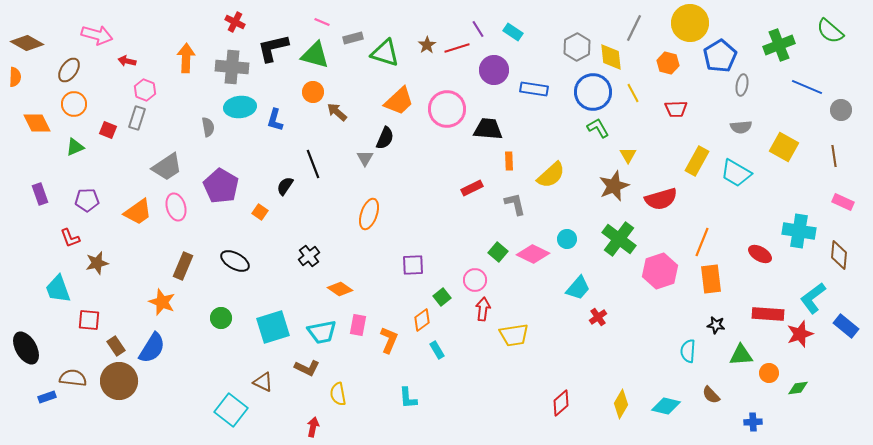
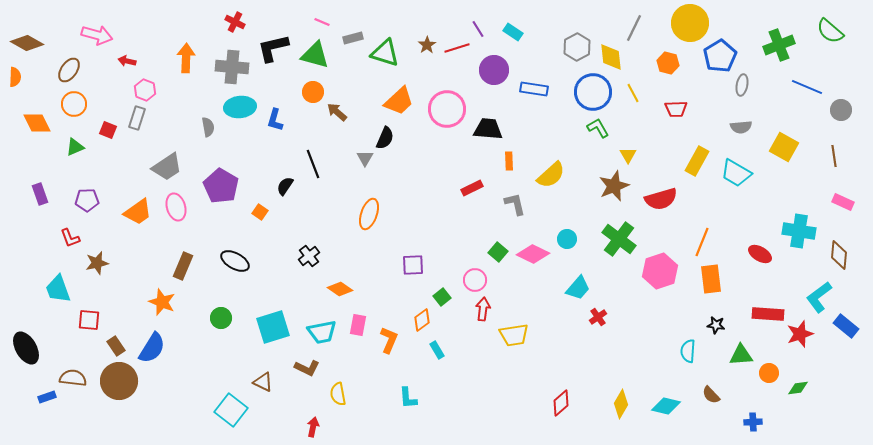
cyan L-shape at (813, 298): moved 6 px right, 1 px up
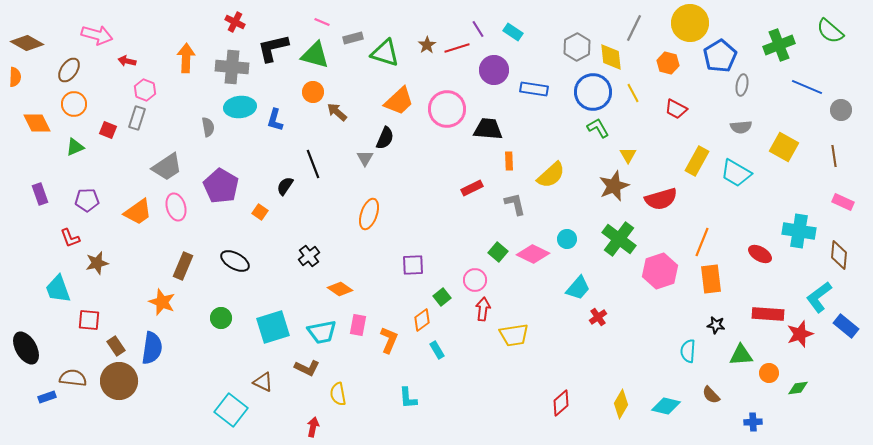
red trapezoid at (676, 109): rotated 30 degrees clockwise
blue semicircle at (152, 348): rotated 24 degrees counterclockwise
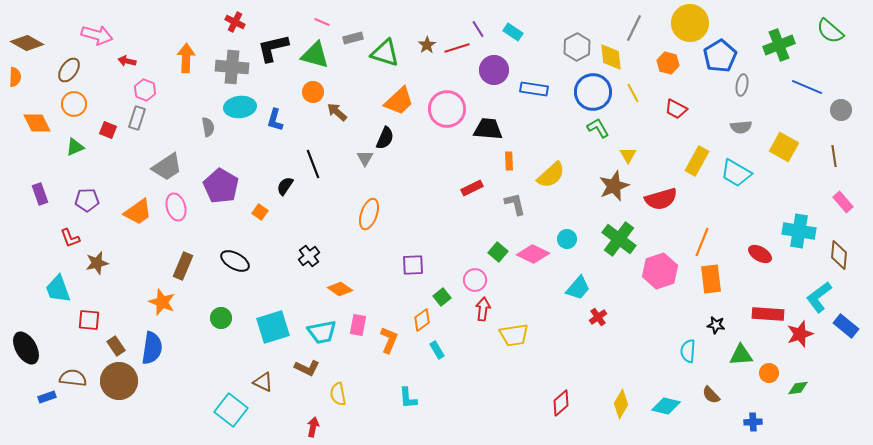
pink rectangle at (843, 202): rotated 25 degrees clockwise
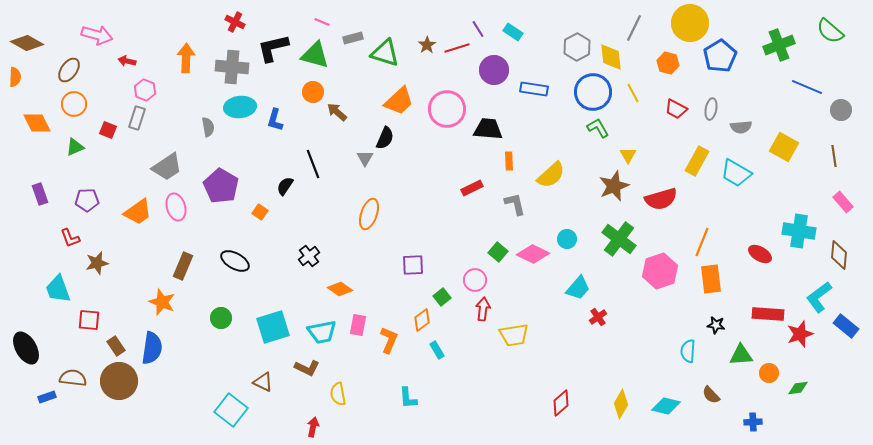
gray ellipse at (742, 85): moved 31 px left, 24 px down
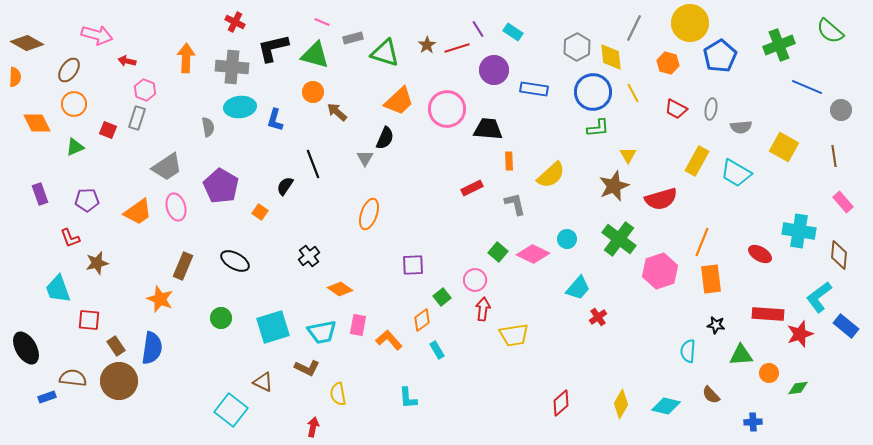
green L-shape at (598, 128): rotated 115 degrees clockwise
orange star at (162, 302): moved 2 px left, 3 px up
orange L-shape at (389, 340): rotated 64 degrees counterclockwise
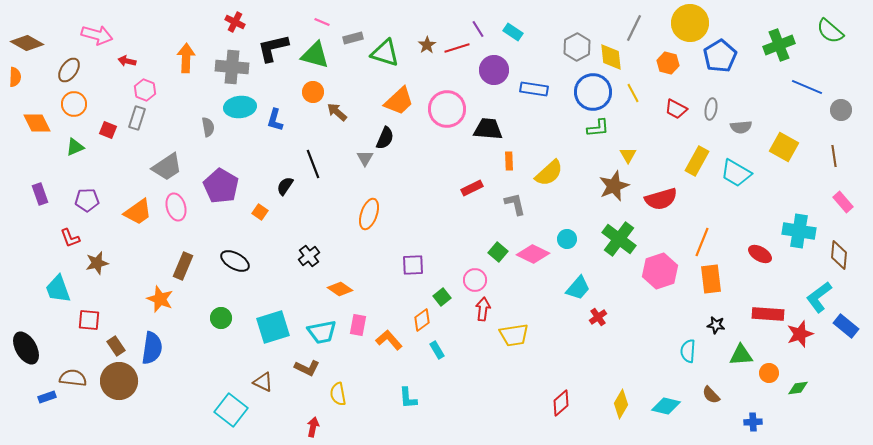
yellow semicircle at (551, 175): moved 2 px left, 2 px up
